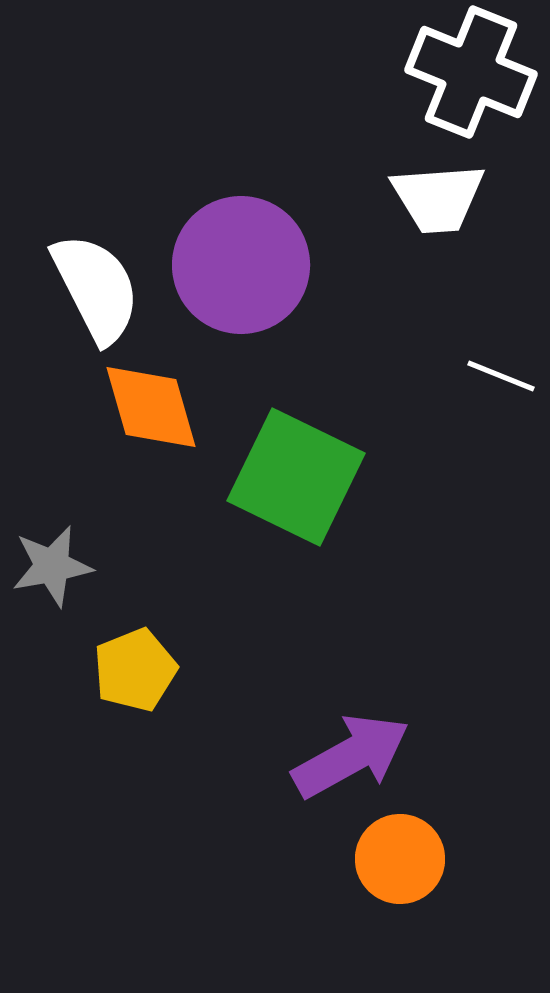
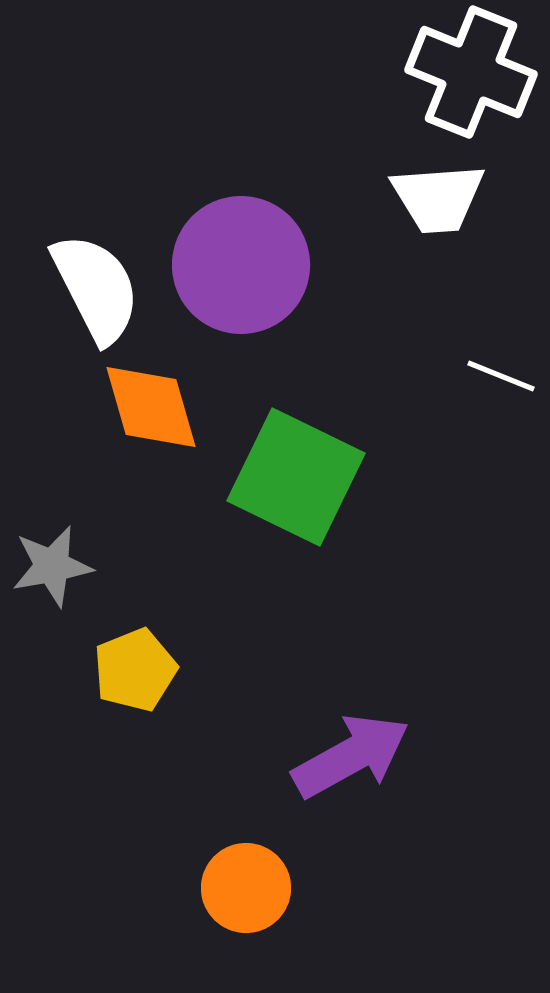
orange circle: moved 154 px left, 29 px down
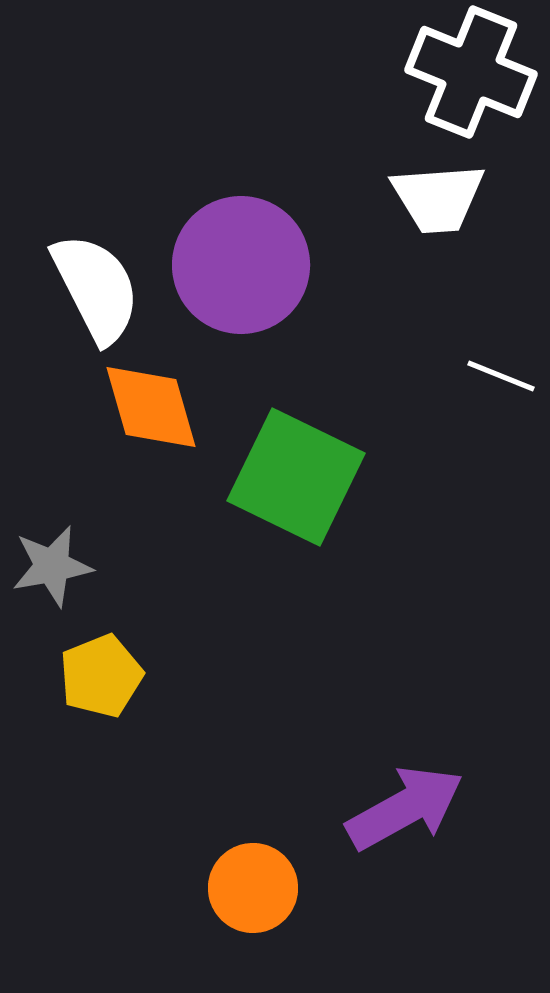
yellow pentagon: moved 34 px left, 6 px down
purple arrow: moved 54 px right, 52 px down
orange circle: moved 7 px right
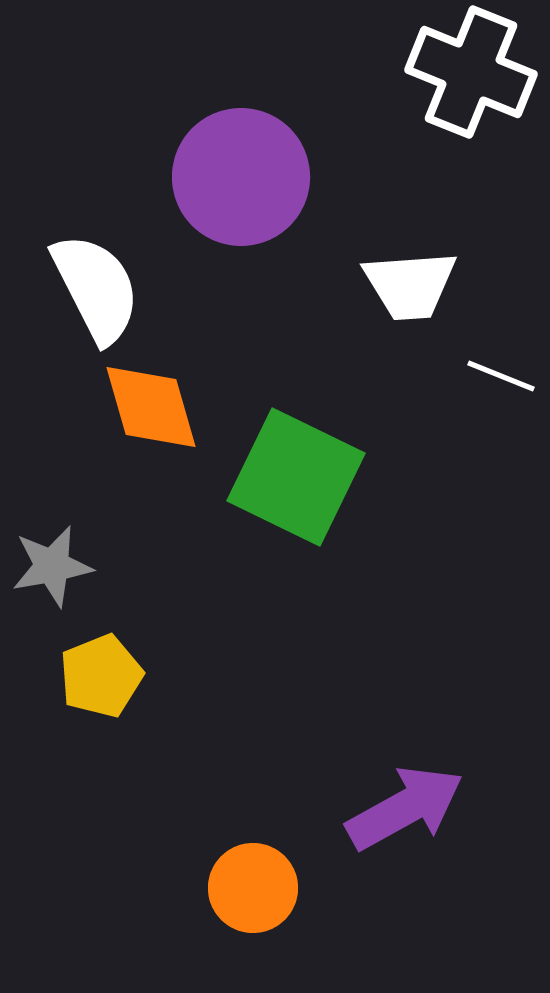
white trapezoid: moved 28 px left, 87 px down
purple circle: moved 88 px up
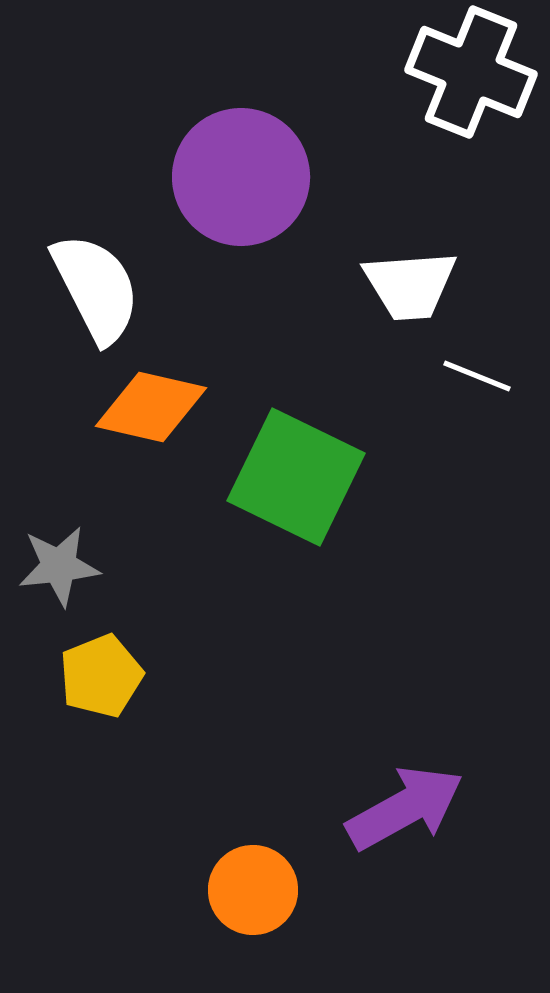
white line: moved 24 px left
orange diamond: rotated 61 degrees counterclockwise
gray star: moved 7 px right; rotated 4 degrees clockwise
orange circle: moved 2 px down
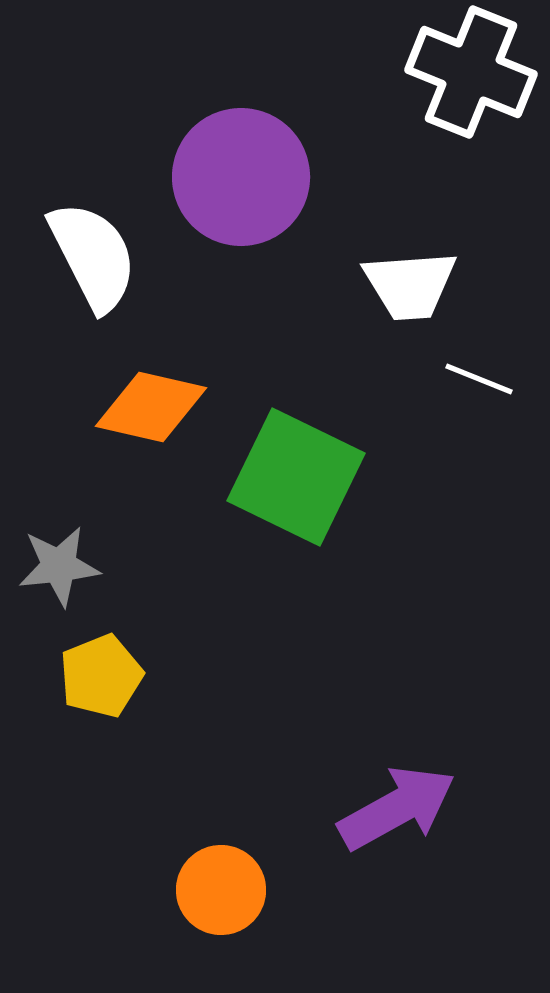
white semicircle: moved 3 px left, 32 px up
white line: moved 2 px right, 3 px down
purple arrow: moved 8 px left
orange circle: moved 32 px left
